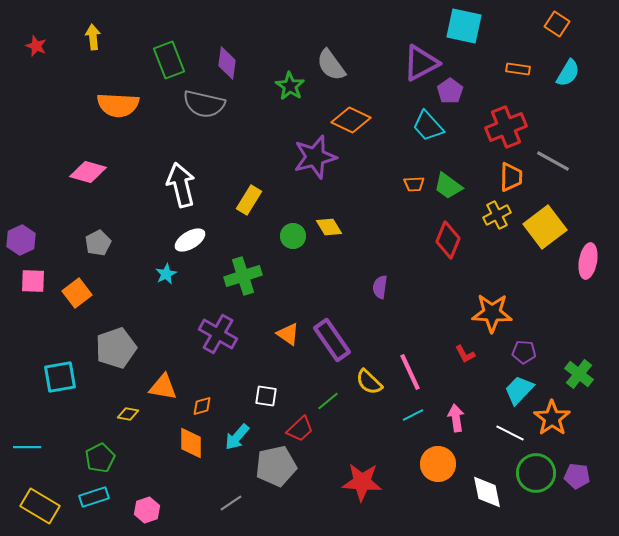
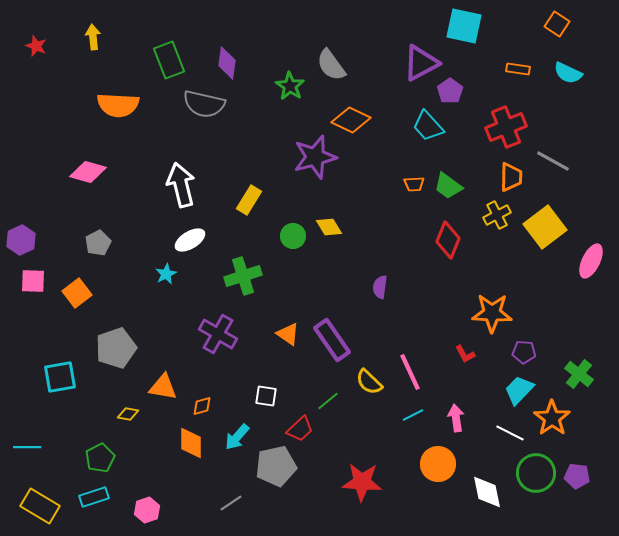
cyan semicircle at (568, 73): rotated 84 degrees clockwise
pink ellipse at (588, 261): moved 3 px right; rotated 16 degrees clockwise
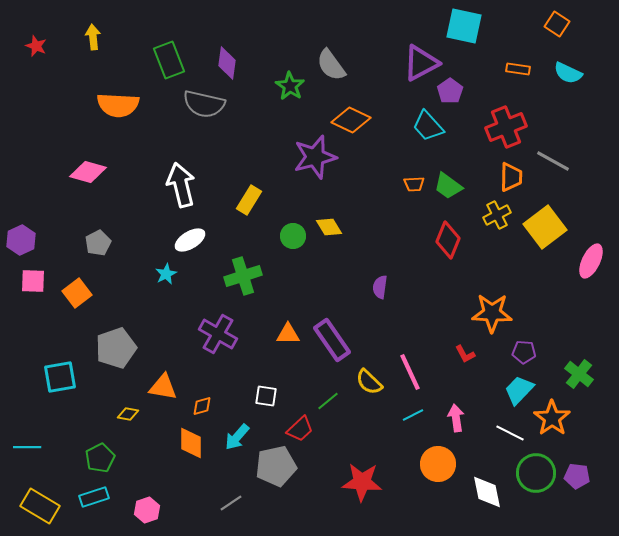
orange triangle at (288, 334): rotated 35 degrees counterclockwise
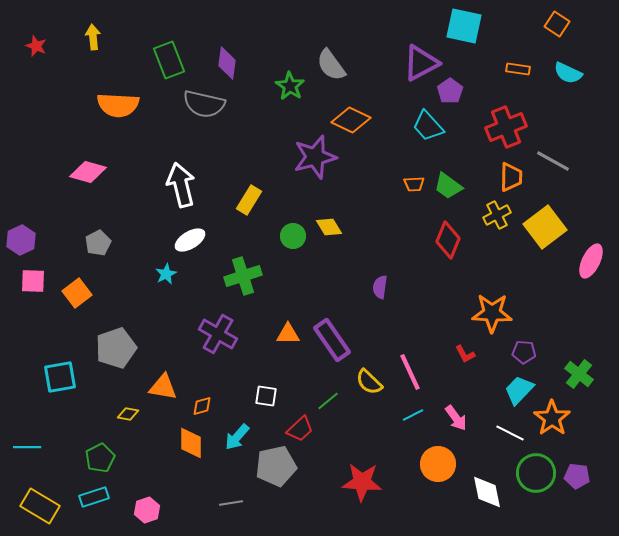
pink arrow at (456, 418): rotated 152 degrees clockwise
gray line at (231, 503): rotated 25 degrees clockwise
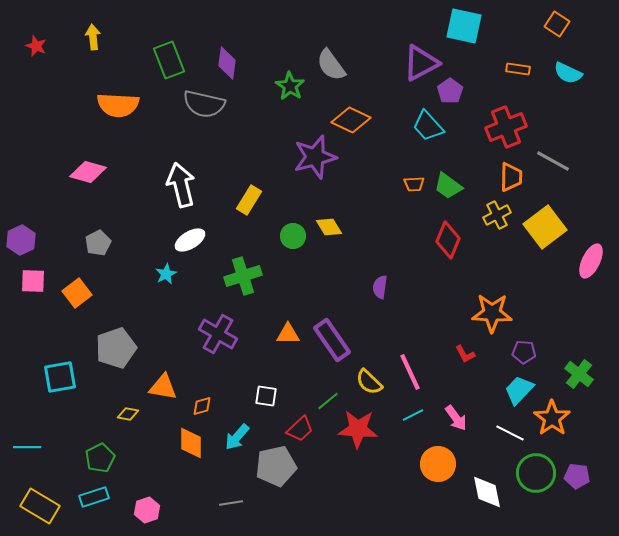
red star at (362, 482): moved 4 px left, 53 px up
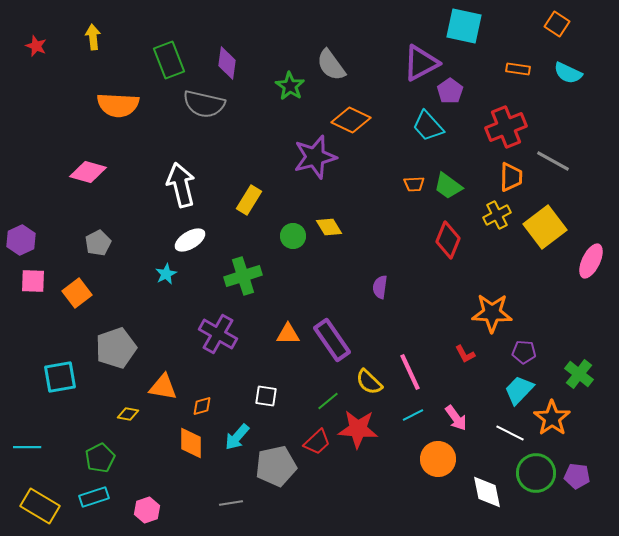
red trapezoid at (300, 429): moved 17 px right, 13 px down
orange circle at (438, 464): moved 5 px up
